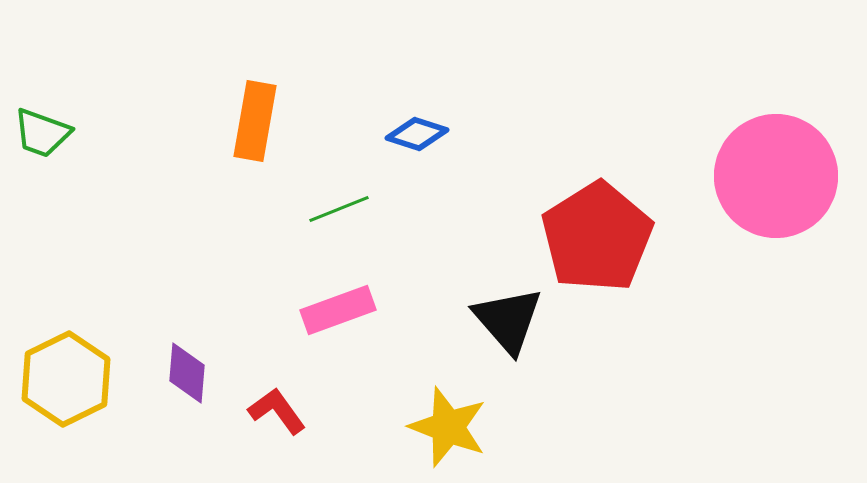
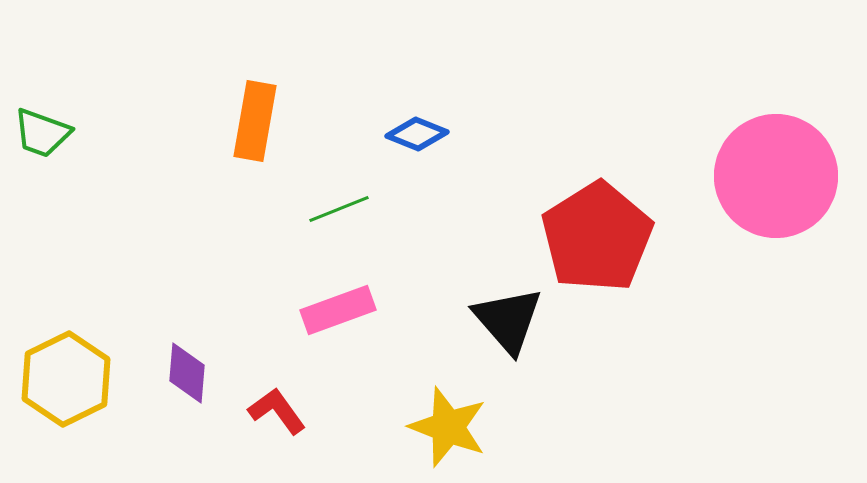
blue diamond: rotated 4 degrees clockwise
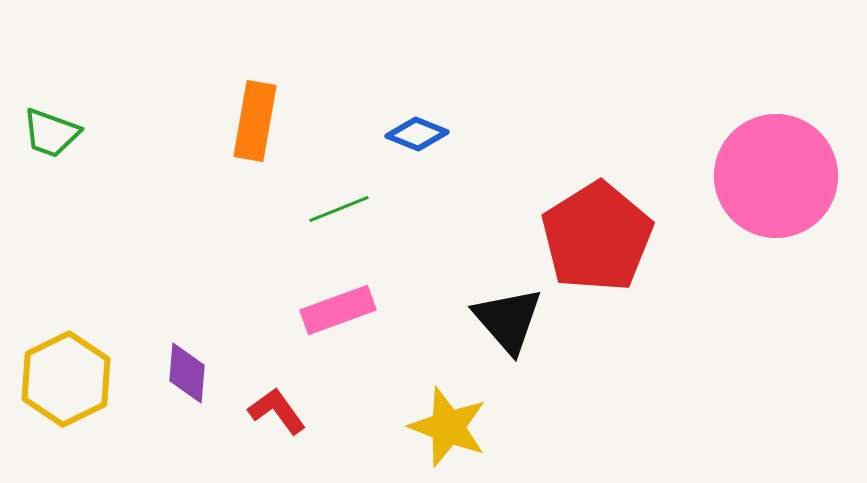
green trapezoid: moved 9 px right
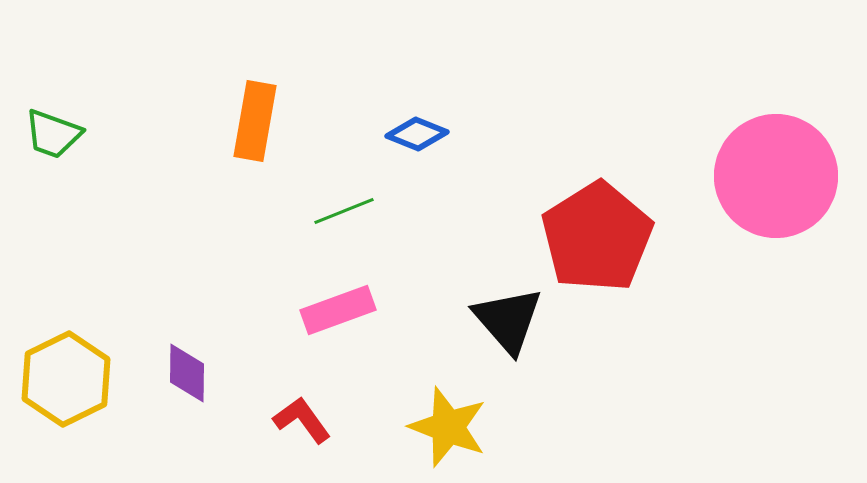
green trapezoid: moved 2 px right, 1 px down
green line: moved 5 px right, 2 px down
purple diamond: rotated 4 degrees counterclockwise
red L-shape: moved 25 px right, 9 px down
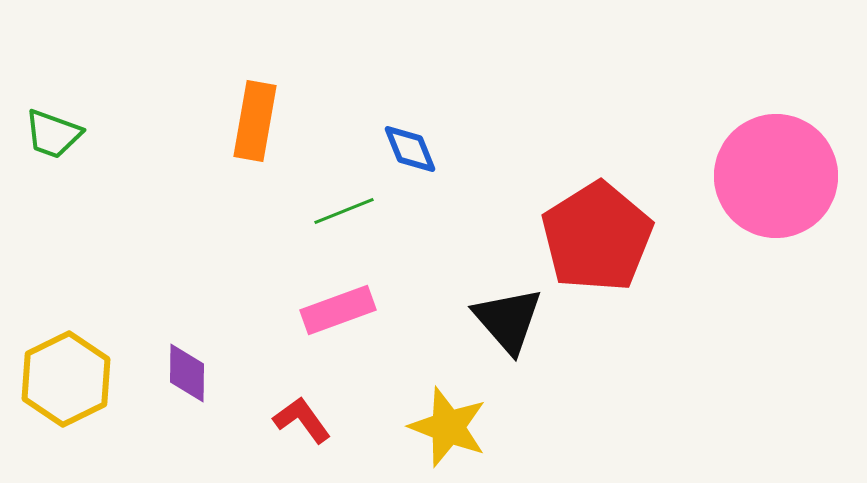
blue diamond: moved 7 px left, 15 px down; rotated 46 degrees clockwise
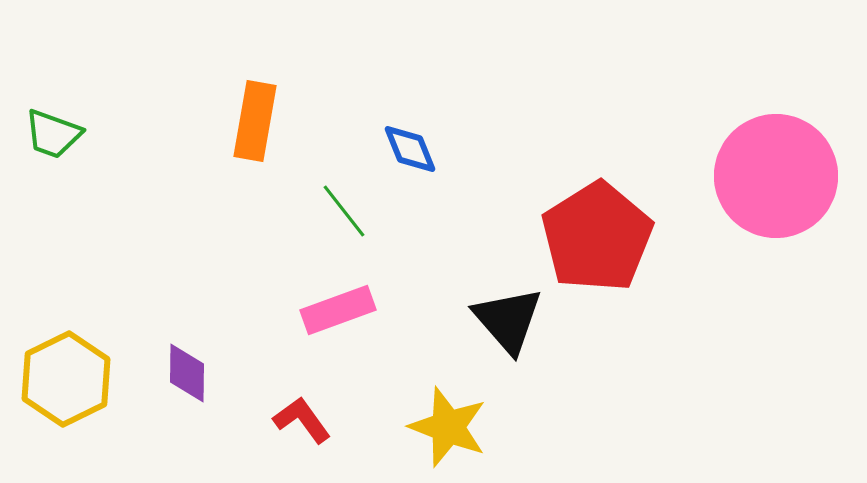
green line: rotated 74 degrees clockwise
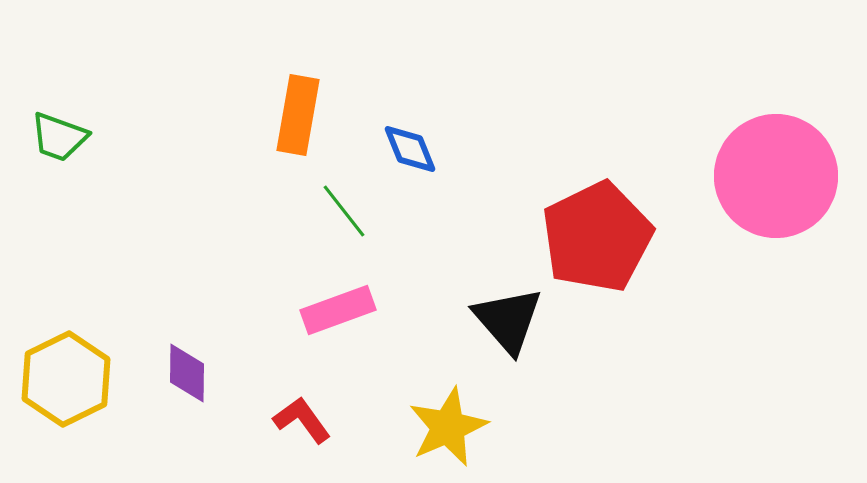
orange rectangle: moved 43 px right, 6 px up
green trapezoid: moved 6 px right, 3 px down
red pentagon: rotated 6 degrees clockwise
yellow star: rotated 28 degrees clockwise
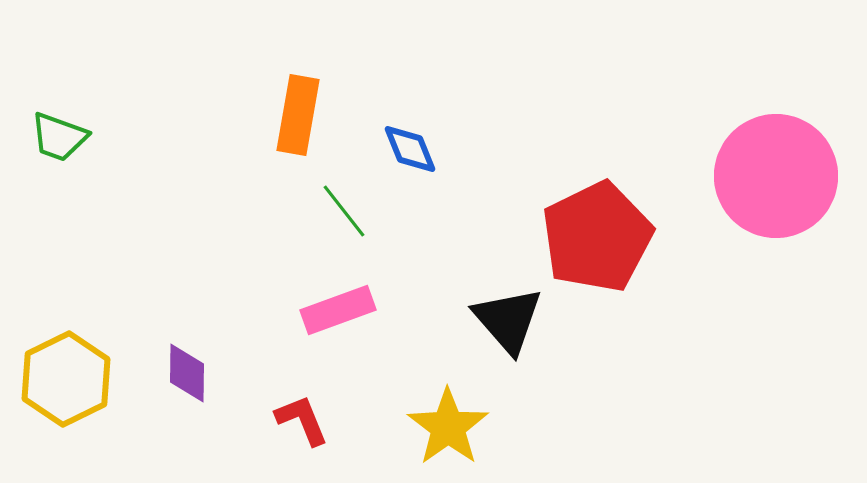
red L-shape: rotated 14 degrees clockwise
yellow star: rotated 12 degrees counterclockwise
